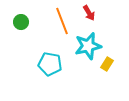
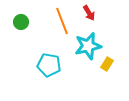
cyan pentagon: moved 1 px left, 1 px down
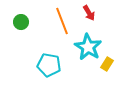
cyan star: moved 1 px down; rotated 28 degrees counterclockwise
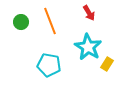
orange line: moved 12 px left
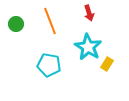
red arrow: rotated 14 degrees clockwise
green circle: moved 5 px left, 2 px down
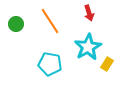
orange line: rotated 12 degrees counterclockwise
cyan star: rotated 12 degrees clockwise
cyan pentagon: moved 1 px right, 1 px up
